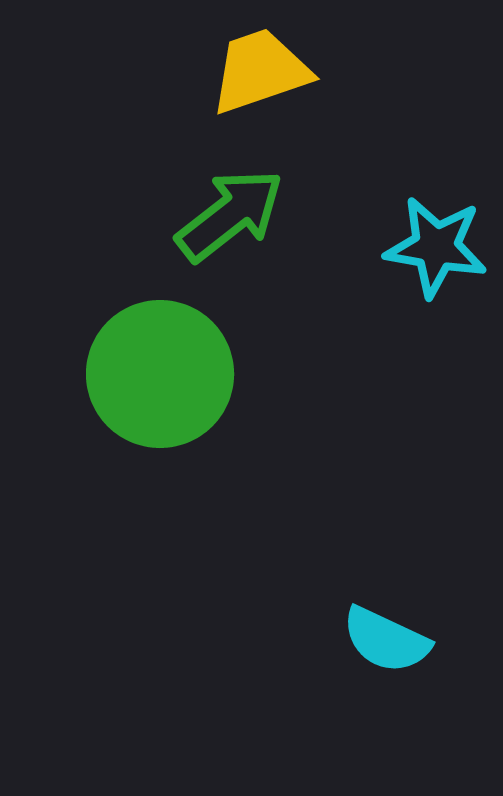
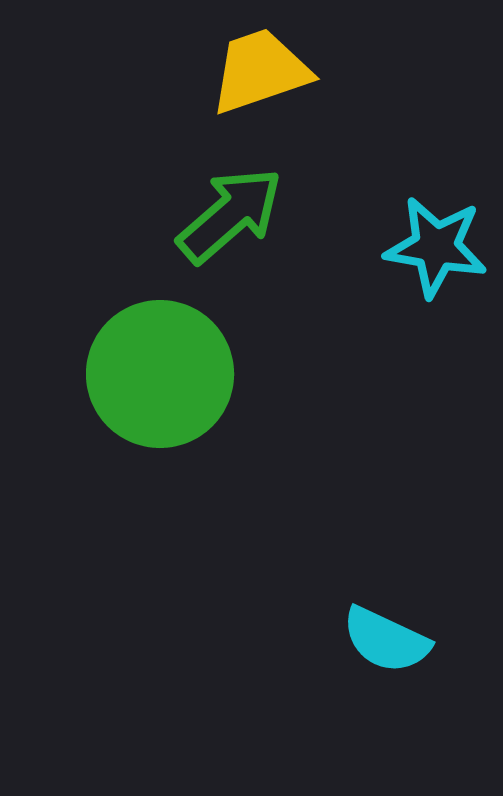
green arrow: rotated 3 degrees counterclockwise
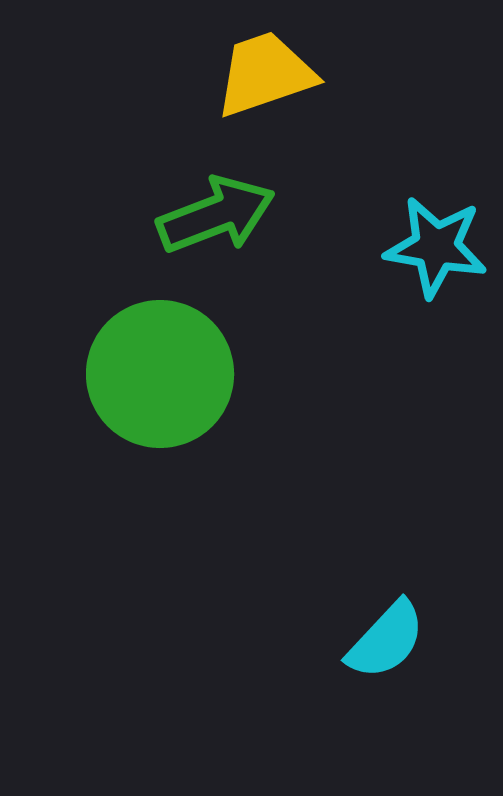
yellow trapezoid: moved 5 px right, 3 px down
green arrow: moved 14 px left; rotated 20 degrees clockwise
cyan semicircle: rotated 72 degrees counterclockwise
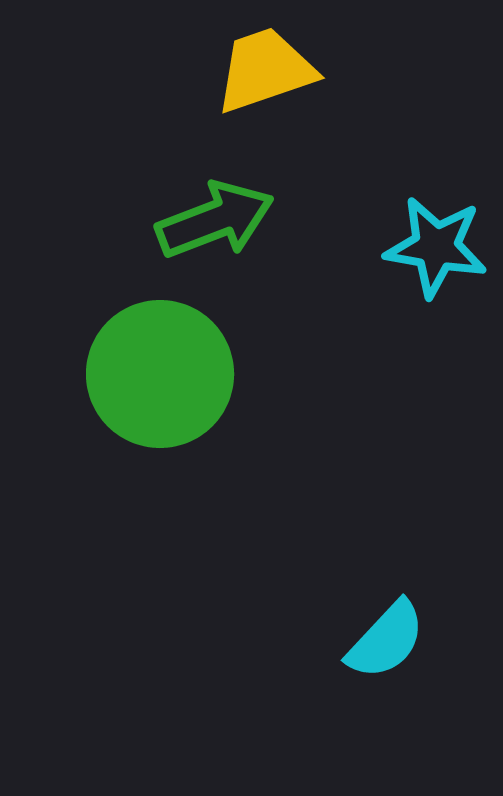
yellow trapezoid: moved 4 px up
green arrow: moved 1 px left, 5 px down
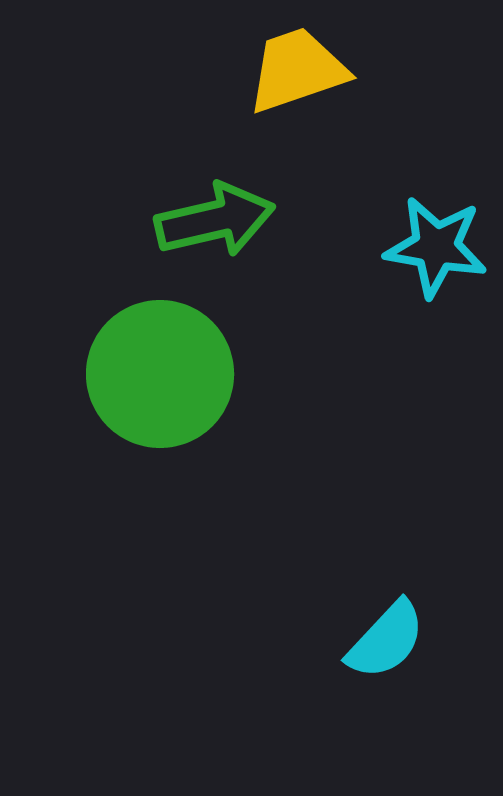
yellow trapezoid: moved 32 px right
green arrow: rotated 8 degrees clockwise
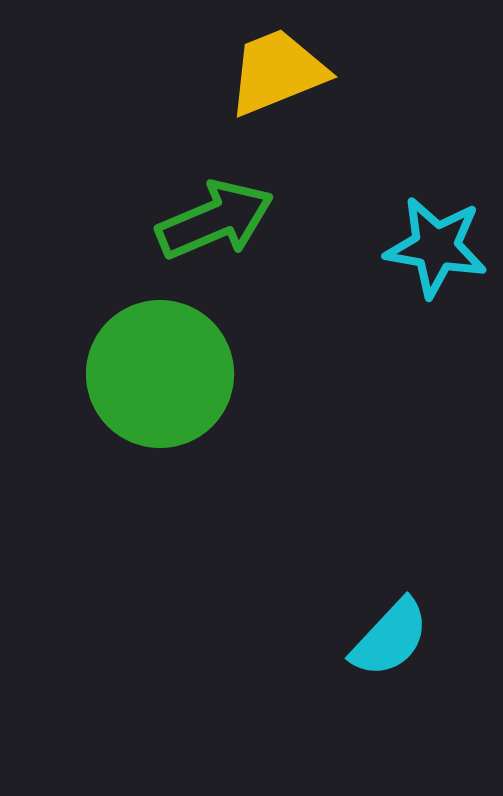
yellow trapezoid: moved 20 px left, 2 px down; rotated 3 degrees counterclockwise
green arrow: rotated 10 degrees counterclockwise
cyan semicircle: moved 4 px right, 2 px up
